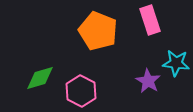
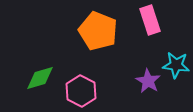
cyan star: moved 2 px down
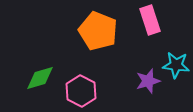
purple star: rotated 25 degrees clockwise
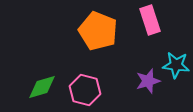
green diamond: moved 2 px right, 9 px down
pink hexagon: moved 4 px right, 1 px up; rotated 12 degrees counterclockwise
